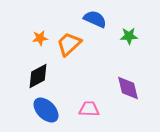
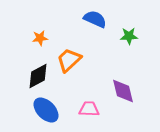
orange trapezoid: moved 16 px down
purple diamond: moved 5 px left, 3 px down
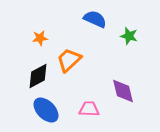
green star: rotated 18 degrees clockwise
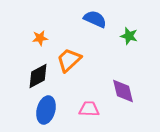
blue ellipse: rotated 60 degrees clockwise
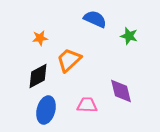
purple diamond: moved 2 px left
pink trapezoid: moved 2 px left, 4 px up
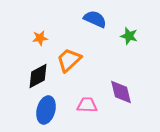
purple diamond: moved 1 px down
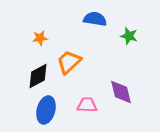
blue semicircle: rotated 15 degrees counterclockwise
orange trapezoid: moved 2 px down
